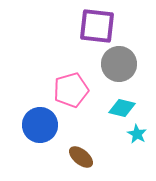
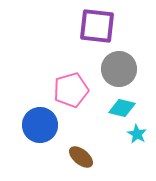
gray circle: moved 5 px down
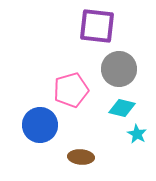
brown ellipse: rotated 35 degrees counterclockwise
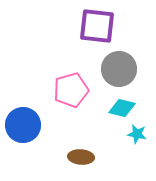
blue circle: moved 17 px left
cyan star: rotated 18 degrees counterclockwise
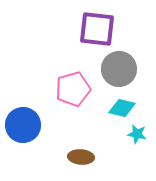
purple square: moved 3 px down
pink pentagon: moved 2 px right, 1 px up
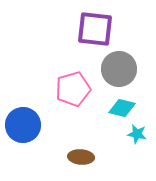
purple square: moved 2 px left
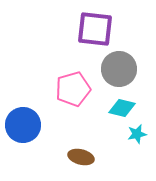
cyan star: rotated 24 degrees counterclockwise
brown ellipse: rotated 10 degrees clockwise
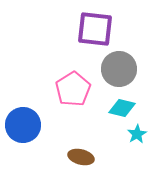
pink pentagon: rotated 16 degrees counterclockwise
cyan star: rotated 18 degrees counterclockwise
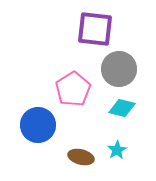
blue circle: moved 15 px right
cyan star: moved 20 px left, 16 px down
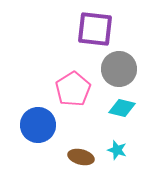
cyan star: rotated 24 degrees counterclockwise
